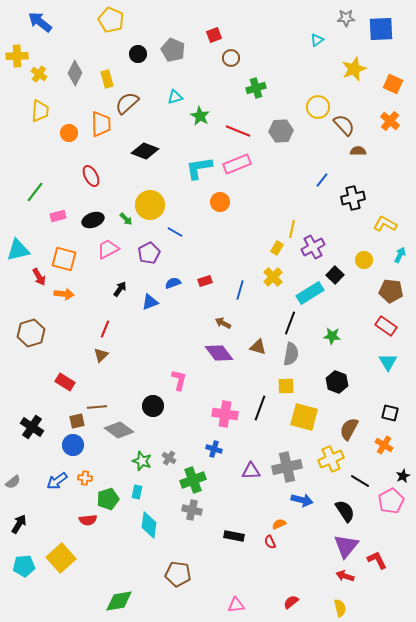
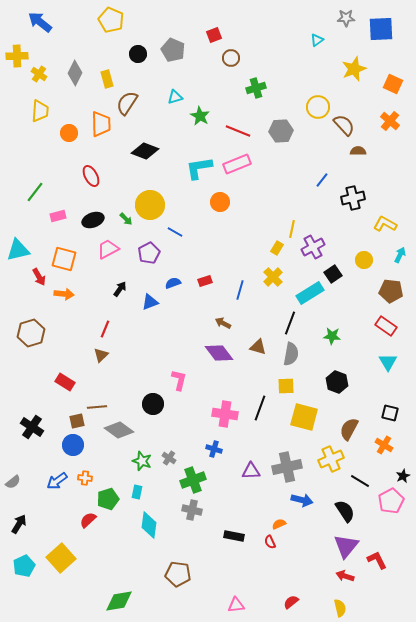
brown semicircle at (127, 103): rotated 15 degrees counterclockwise
black square at (335, 275): moved 2 px left, 1 px up; rotated 12 degrees clockwise
black circle at (153, 406): moved 2 px up
red semicircle at (88, 520): rotated 144 degrees clockwise
cyan pentagon at (24, 566): rotated 20 degrees counterclockwise
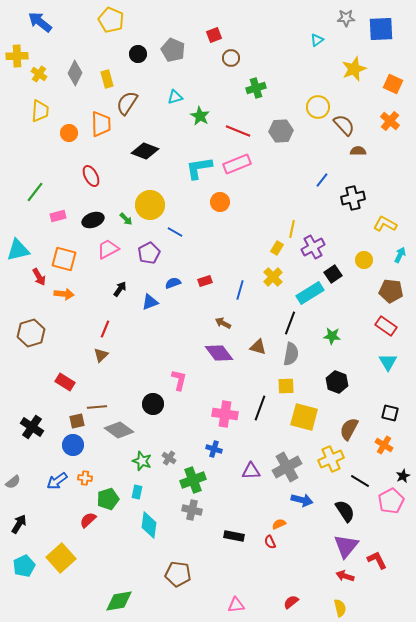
gray cross at (287, 467): rotated 16 degrees counterclockwise
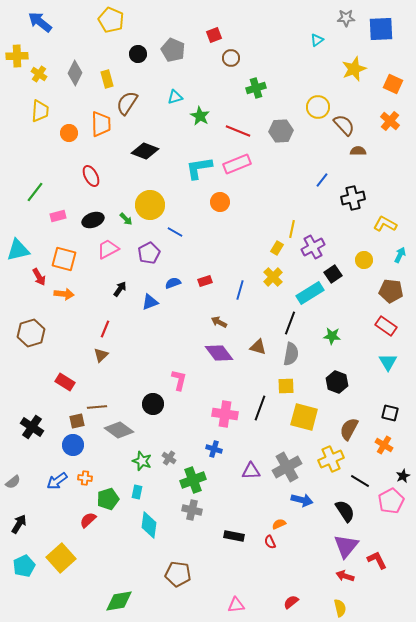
brown arrow at (223, 323): moved 4 px left, 1 px up
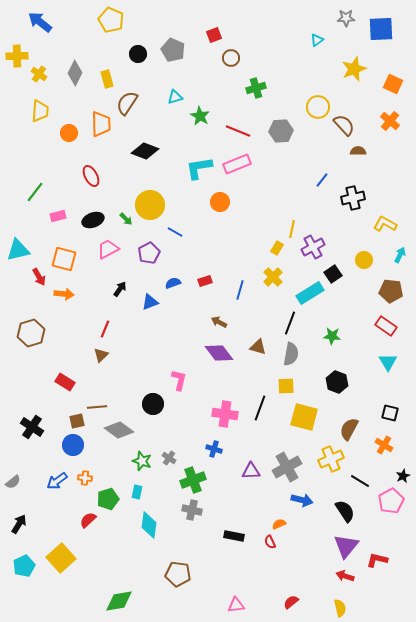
red L-shape at (377, 560): rotated 50 degrees counterclockwise
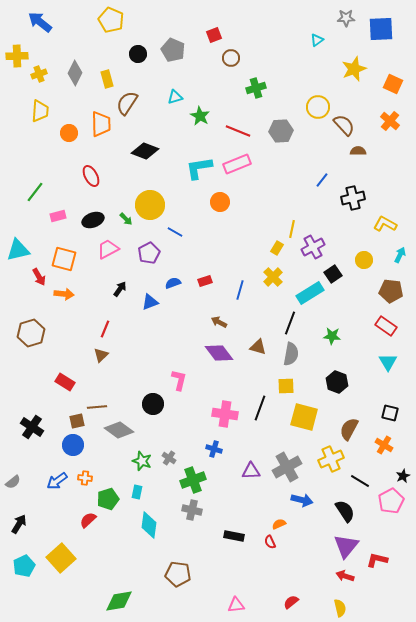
yellow cross at (39, 74): rotated 35 degrees clockwise
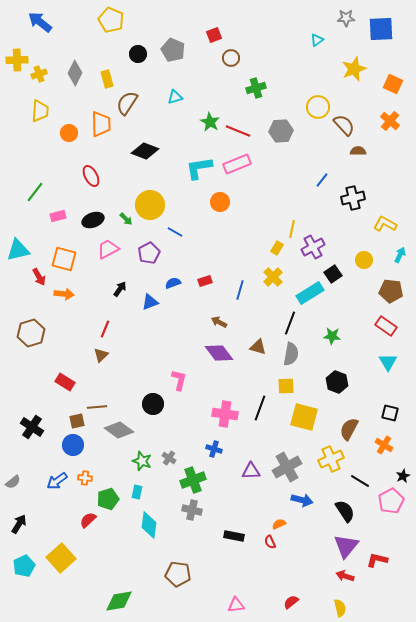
yellow cross at (17, 56): moved 4 px down
green star at (200, 116): moved 10 px right, 6 px down
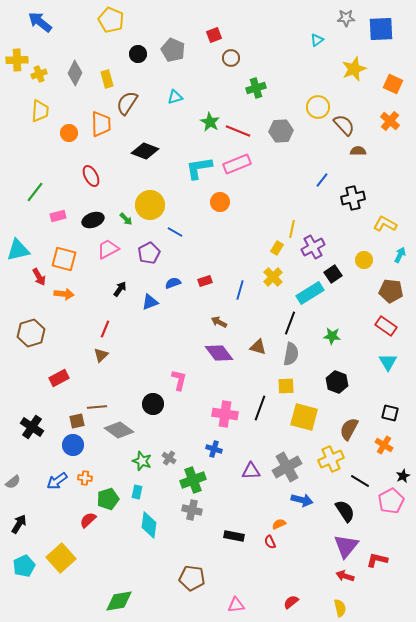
red rectangle at (65, 382): moved 6 px left, 4 px up; rotated 60 degrees counterclockwise
brown pentagon at (178, 574): moved 14 px right, 4 px down
